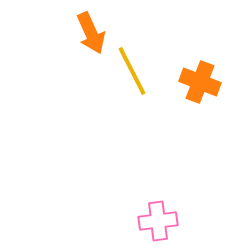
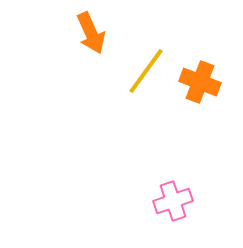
yellow line: moved 14 px right; rotated 63 degrees clockwise
pink cross: moved 15 px right, 20 px up; rotated 12 degrees counterclockwise
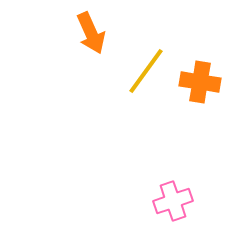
orange cross: rotated 12 degrees counterclockwise
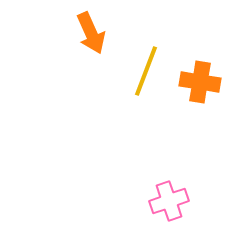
yellow line: rotated 15 degrees counterclockwise
pink cross: moved 4 px left
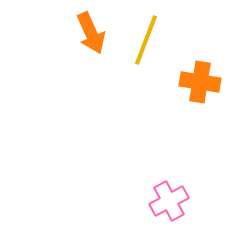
yellow line: moved 31 px up
pink cross: rotated 9 degrees counterclockwise
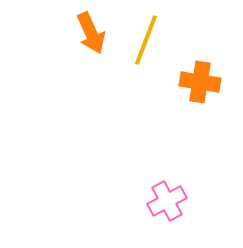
pink cross: moved 2 px left
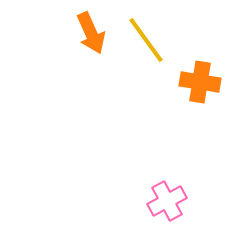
yellow line: rotated 57 degrees counterclockwise
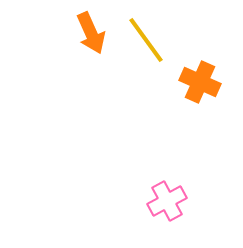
orange cross: rotated 15 degrees clockwise
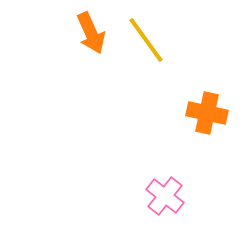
orange cross: moved 7 px right, 31 px down; rotated 12 degrees counterclockwise
pink cross: moved 2 px left, 5 px up; rotated 24 degrees counterclockwise
